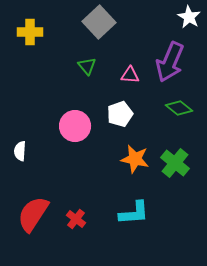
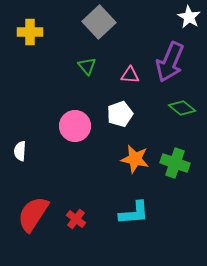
green diamond: moved 3 px right
green cross: rotated 20 degrees counterclockwise
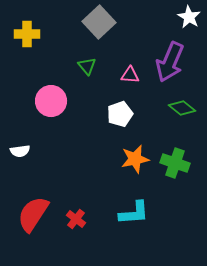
yellow cross: moved 3 px left, 2 px down
pink circle: moved 24 px left, 25 px up
white semicircle: rotated 102 degrees counterclockwise
orange star: rotated 24 degrees counterclockwise
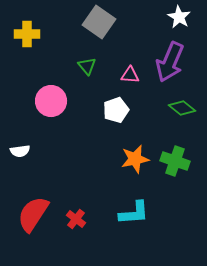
white star: moved 10 px left
gray square: rotated 12 degrees counterclockwise
white pentagon: moved 4 px left, 4 px up
green cross: moved 2 px up
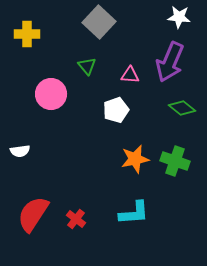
white star: rotated 25 degrees counterclockwise
gray square: rotated 8 degrees clockwise
pink circle: moved 7 px up
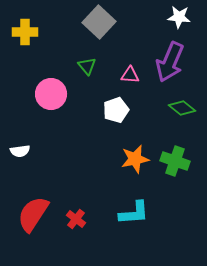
yellow cross: moved 2 px left, 2 px up
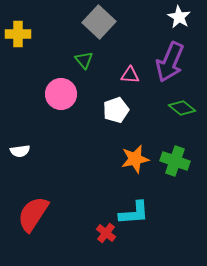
white star: rotated 25 degrees clockwise
yellow cross: moved 7 px left, 2 px down
green triangle: moved 3 px left, 6 px up
pink circle: moved 10 px right
red cross: moved 30 px right, 14 px down
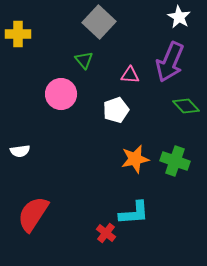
green diamond: moved 4 px right, 2 px up; rotated 8 degrees clockwise
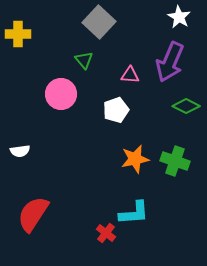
green diamond: rotated 20 degrees counterclockwise
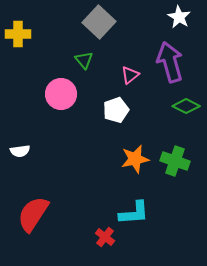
purple arrow: rotated 141 degrees clockwise
pink triangle: rotated 42 degrees counterclockwise
red cross: moved 1 px left, 4 px down
